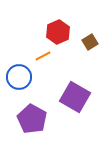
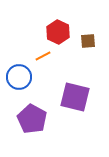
red hexagon: rotated 10 degrees counterclockwise
brown square: moved 2 px left, 1 px up; rotated 28 degrees clockwise
purple square: rotated 16 degrees counterclockwise
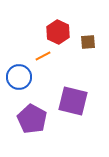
brown square: moved 1 px down
purple square: moved 2 px left, 4 px down
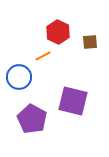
brown square: moved 2 px right
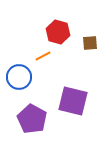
red hexagon: rotated 10 degrees counterclockwise
brown square: moved 1 px down
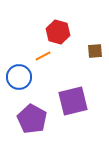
brown square: moved 5 px right, 8 px down
purple square: rotated 28 degrees counterclockwise
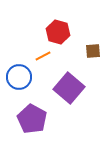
brown square: moved 2 px left
purple square: moved 4 px left, 13 px up; rotated 36 degrees counterclockwise
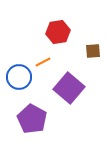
red hexagon: rotated 25 degrees counterclockwise
orange line: moved 6 px down
